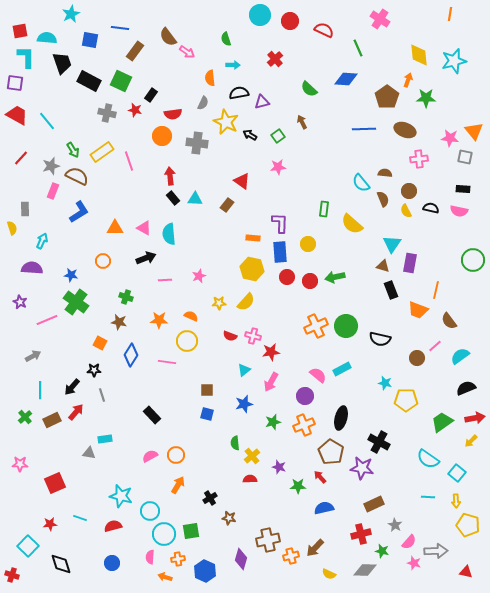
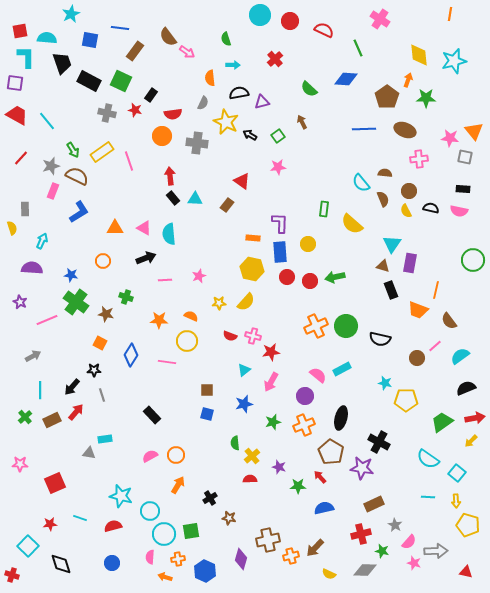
brown star at (119, 322): moved 13 px left, 8 px up
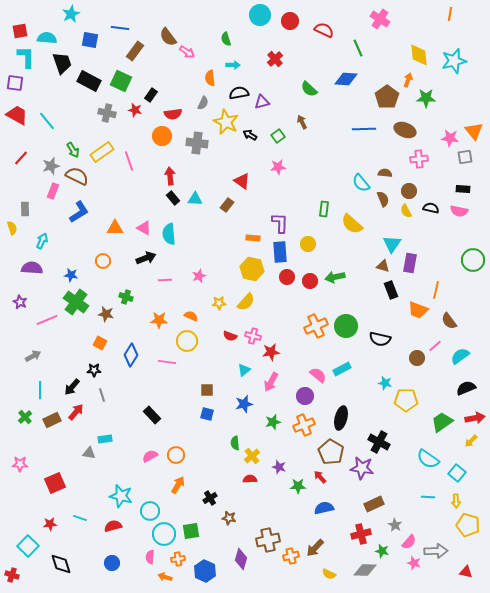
gray square at (465, 157): rotated 21 degrees counterclockwise
